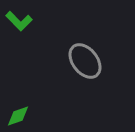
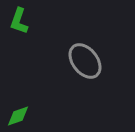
green L-shape: rotated 64 degrees clockwise
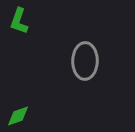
gray ellipse: rotated 39 degrees clockwise
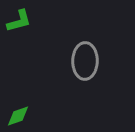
green L-shape: rotated 124 degrees counterclockwise
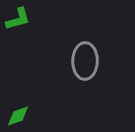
green L-shape: moved 1 px left, 2 px up
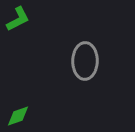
green L-shape: rotated 12 degrees counterclockwise
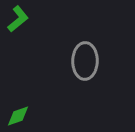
green L-shape: rotated 12 degrees counterclockwise
